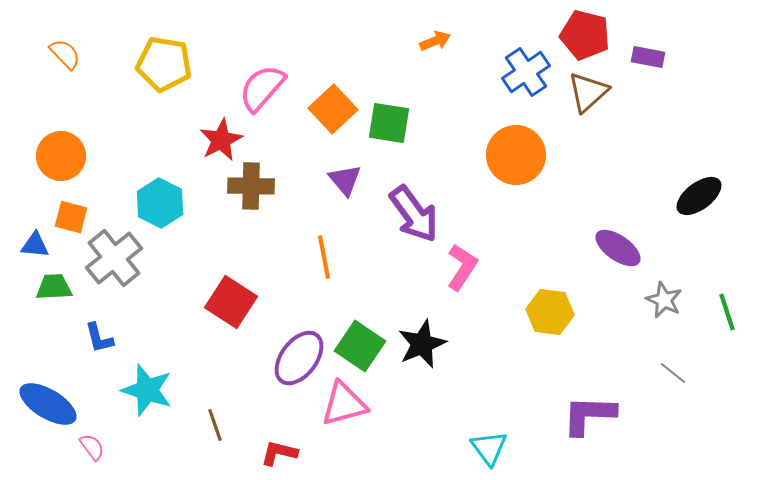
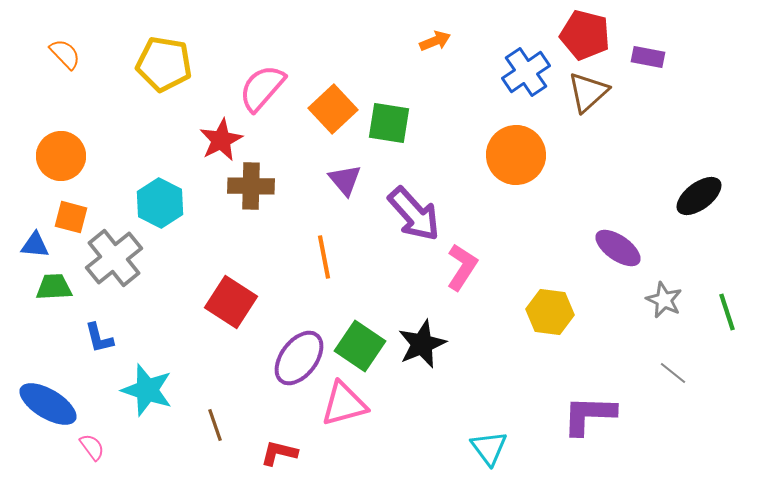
purple arrow at (414, 214): rotated 6 degrees counterclockwise
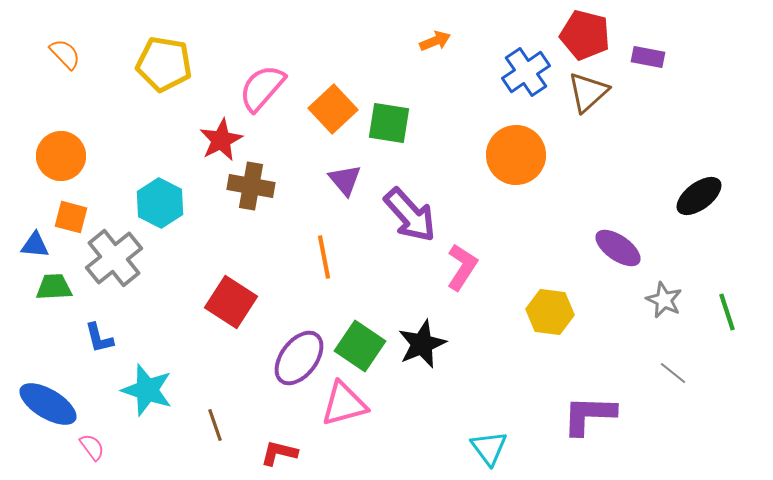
brown cross at (251, 186): rotated 9 degrees clockwise
purple arrow at (414, 214): moved 4 px left, 1 px down
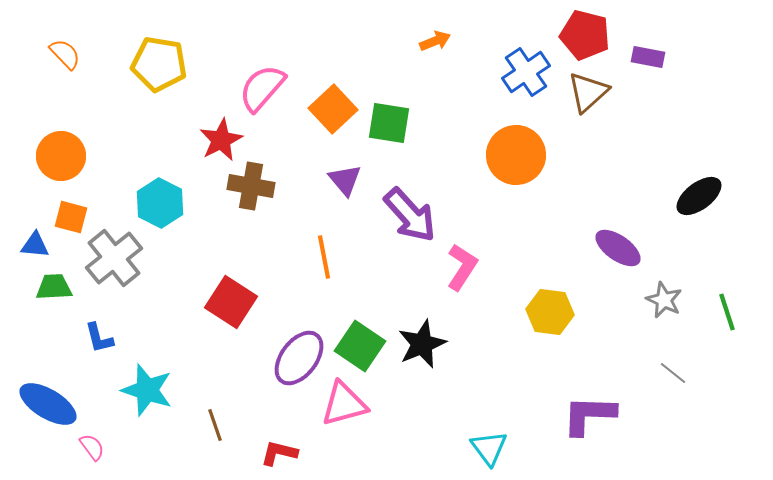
yellow pentagon at (164, 64): moved 5 px left
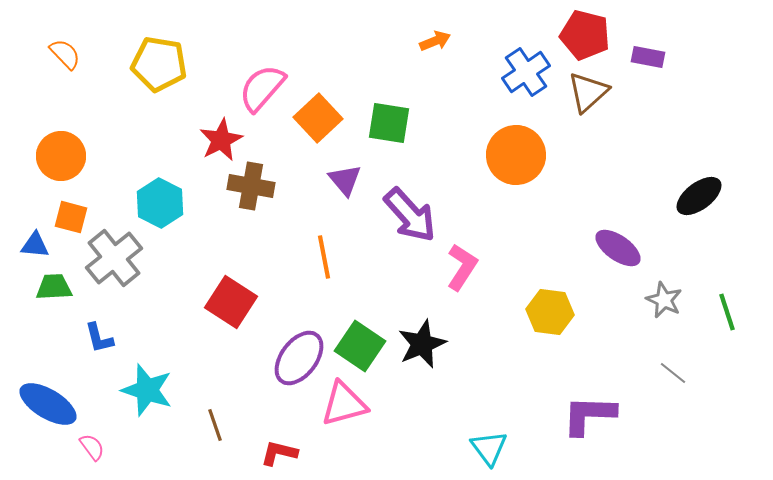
orange square at (333, 109): moved 15 px left, 9 px down
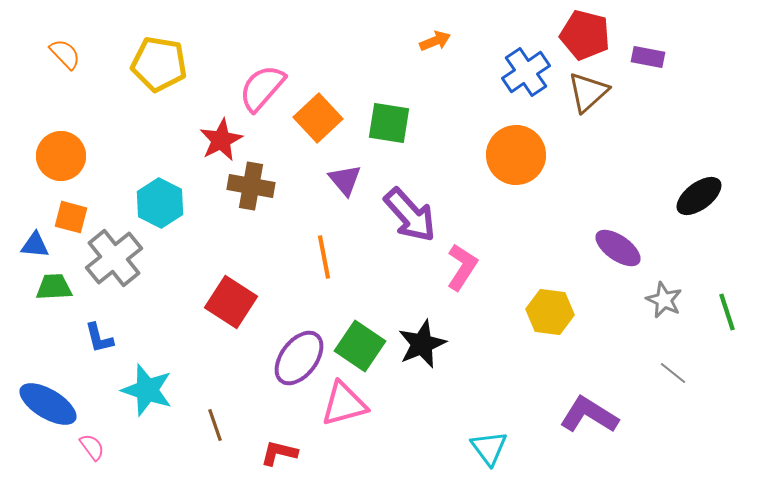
purple L-shape at (589, 415): rotated 30 degrees clockwise
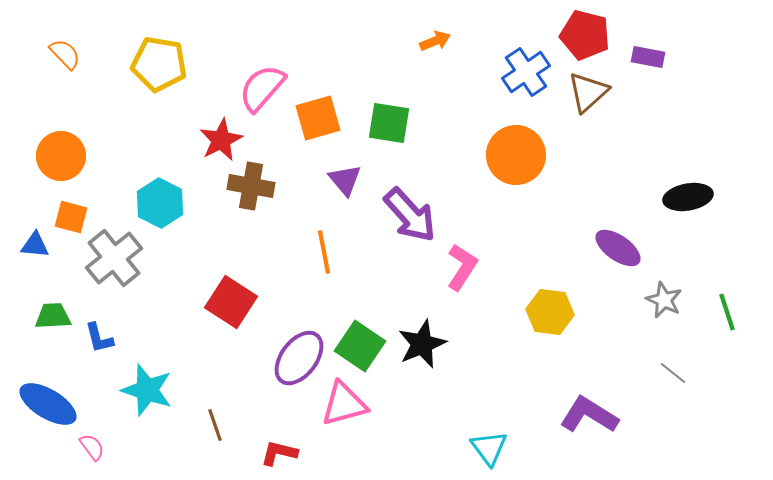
orange square at (318, 118): rotated 27 degrees clockwise
black ellipse at (699, 196): moved 11 px left, 1 px down; rotated 27 degrees clockwise
orange line at (324, 257): moved 5 px up
green trapezoid at (54, 287): moved 1 px left, 29 px down
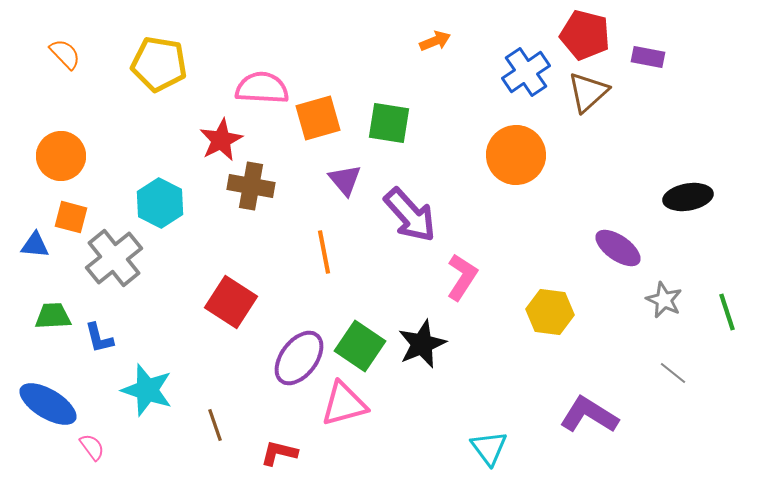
pink semicircle at (262, 88): rotated 52 degrees clockwise
pink L-shape at (462, 267): moved 10 px down
